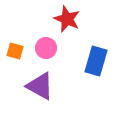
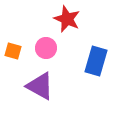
orange square: moved 2 px left
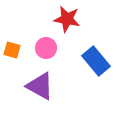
red star: rotated 12 degrees counterclockwise
orange square: moved 1 px left, 1 px up
blue rectangle: rotated 56 degrees counterclockwise
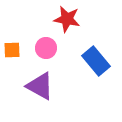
orange square: rotated 18 degrees counterclockwise
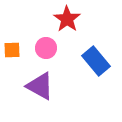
red star: rotated 24 degrees clockwise
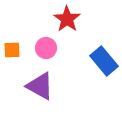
blue rectangle: moved 8 px right
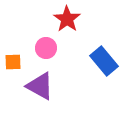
orange square: moved 1 px right, 12 px down
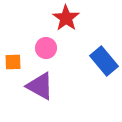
red star: moved 1 px left, 1 px up
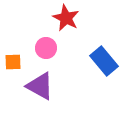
red star: rotated 8 degrees counterclockwise
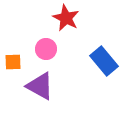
pink circle: moved 1 px down
